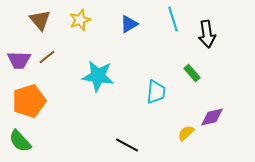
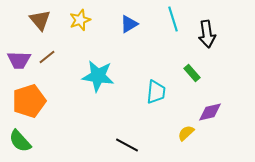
purple diamond: moved 2 px left, 5 px up
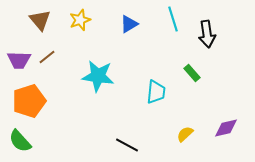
purple diamond: moved 16 px right, 16 px down
yellow semicircle: moved 1 px left, 1 px down
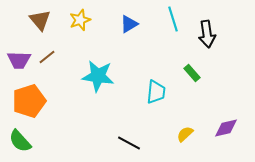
black line: moved 2 px right, 2 px up
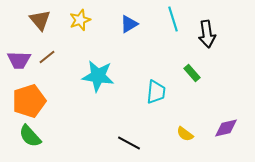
yellow semicircle: rotated 102 degrees counterclockwise
green semicircle: moved 10 px right, 5 px up
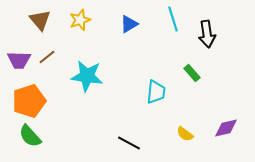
cyan star: moved 11 px left
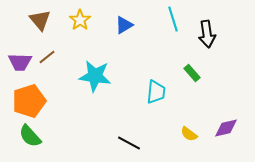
yellow star: rotated 15 degrees counterclockwise
blue triangle: moved 5 px left, 1 px down
purple trapezoid: moved 1 px right, 2 px down
cyan star: moved 8 px right
yellow semicircle: moved 4 px right
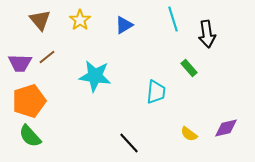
purple trapezoid: moved 1 px down
green rectangle: moved 3 px left, 5 px up
black line: rotated 20 degrees clockwise
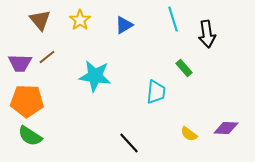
green rectangle: moved 5 px left
orange pentagon: moved 2 px left; rotated 20 degrees clockwise
purple diamond: rotated 15 degrees clockwise
green semicircle: rotated 15 degrees counterclockwise
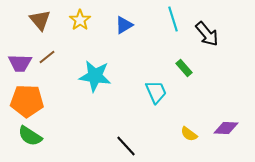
black arrow: rotated 32 degrees counterclockwise
cyan trapezoid: rotated 30 degrees counterclockwise
black line: moved 3 px left, 3 px down
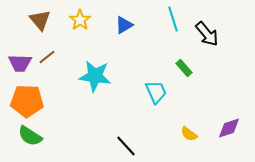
purple diamond: moved 3 px right; rotated 20 degrees counterclockwise
